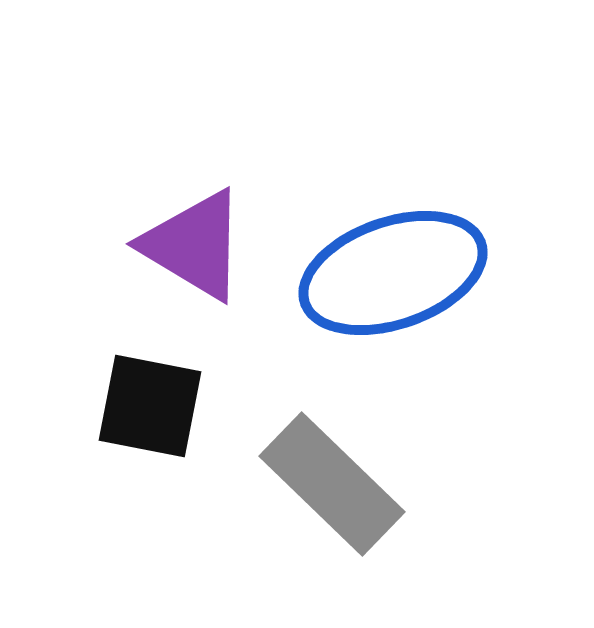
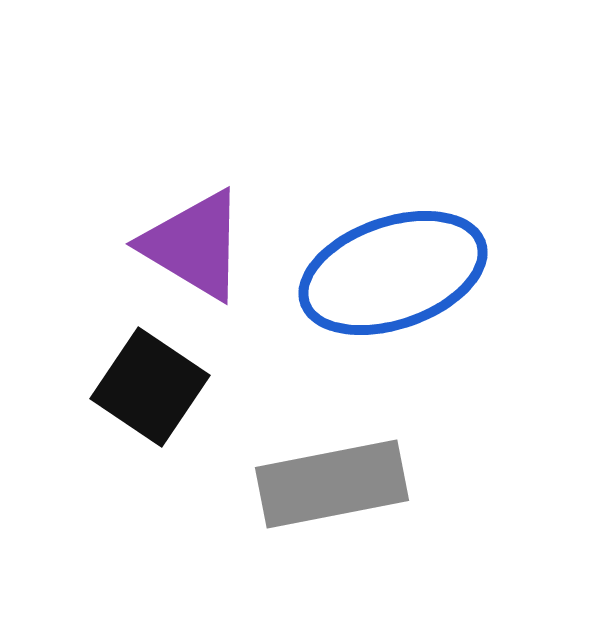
black square: moved 19 px up; rotated 23 degrees clockwise
gray rectangle: rotated 55 degrees counterclockwise
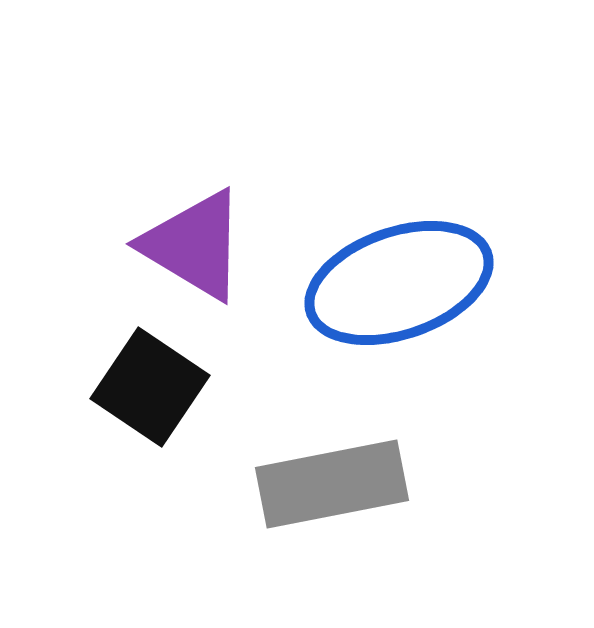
blue ellipse: moved 6 px right, 10 px down
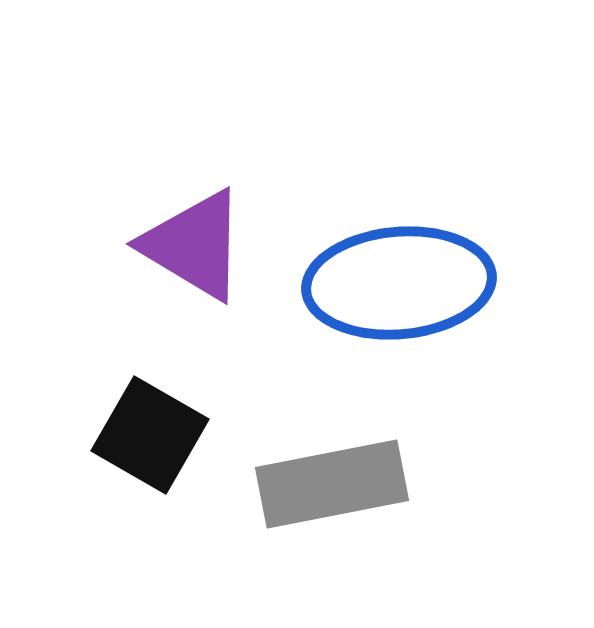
blue ellipse: rotated 14 degrees clockwise
black square: moved 48 px down; rotated 4 degrees counterclockwise
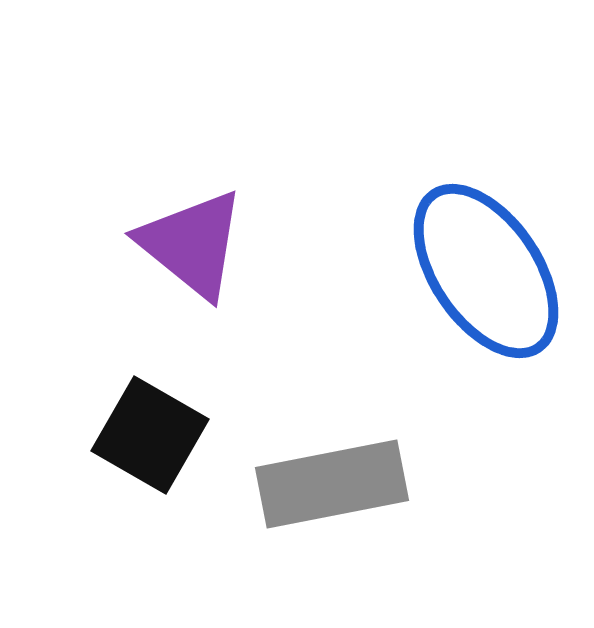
purple triangle: moved 2 px left, 1 px up; rotated 8 degrees clockwise
blue ellipse: moved 87 px right, 12 px up; rotated 61 degrees clockwise
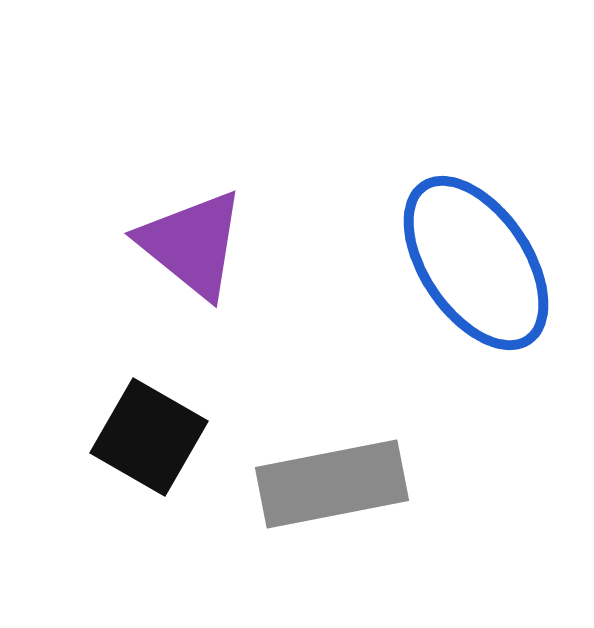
blue ellipse: moved 10 px left, 8 px up
black square: moved 1 px left, 2 px down
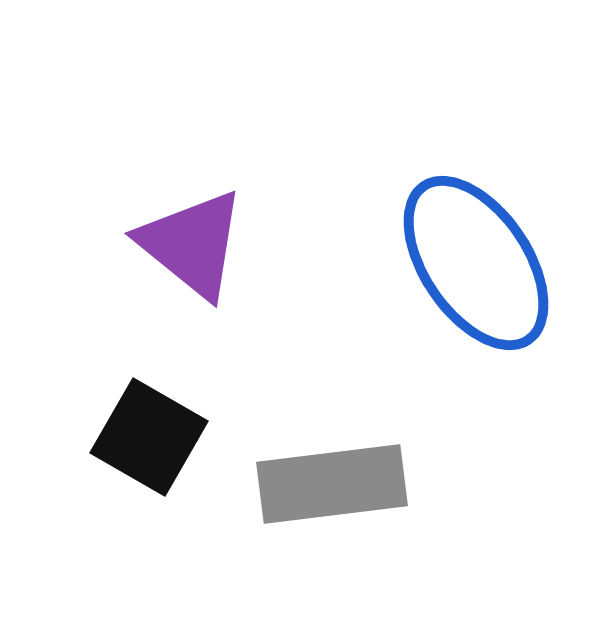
gray rectangle: rotated 4 degrees clockwise
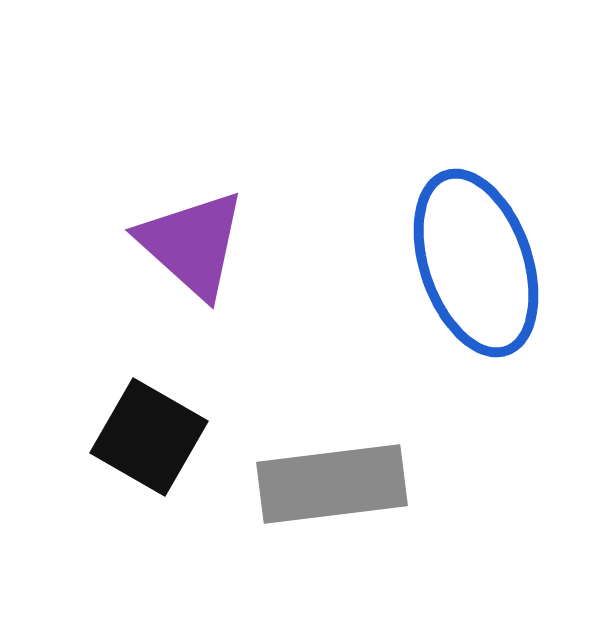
purple triangle: rotated 3 degrees clockwise
blue ellipse: rotated 15 degrees clockwise
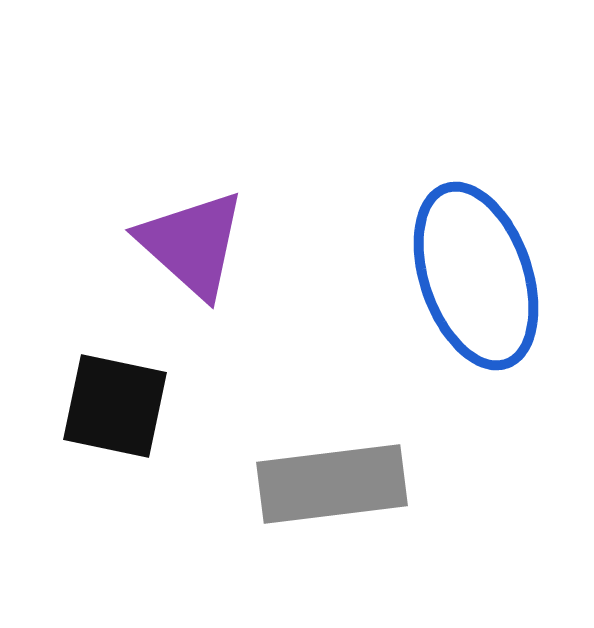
blue ellipse: moved 13 px down
black square: moved 34 px left, 31 px up; rotated 18 degrees counterclockwise
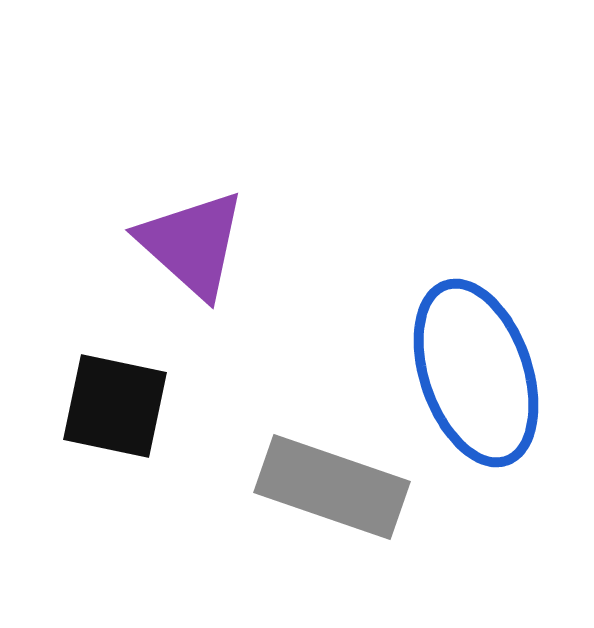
blue ellipse: moved 97 px down
gray rectangle: moved 3 px down; rotated 26 degrees clockwise
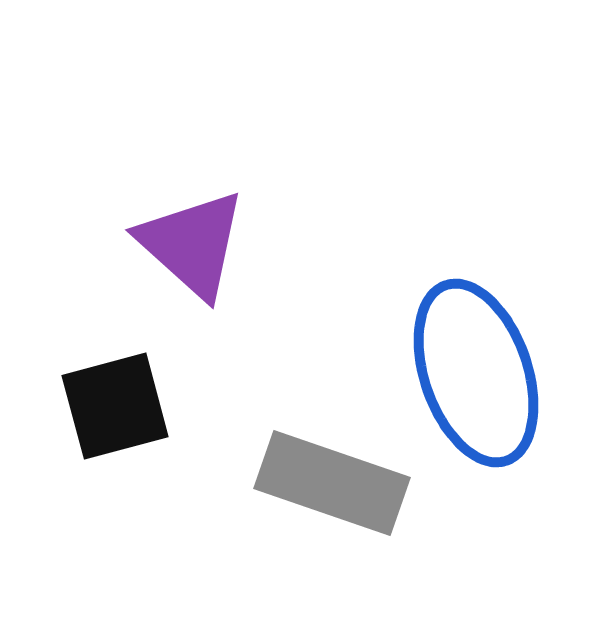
black square: rotated 27 degrees counterclockwise
gray rectangle: moved 4 px up
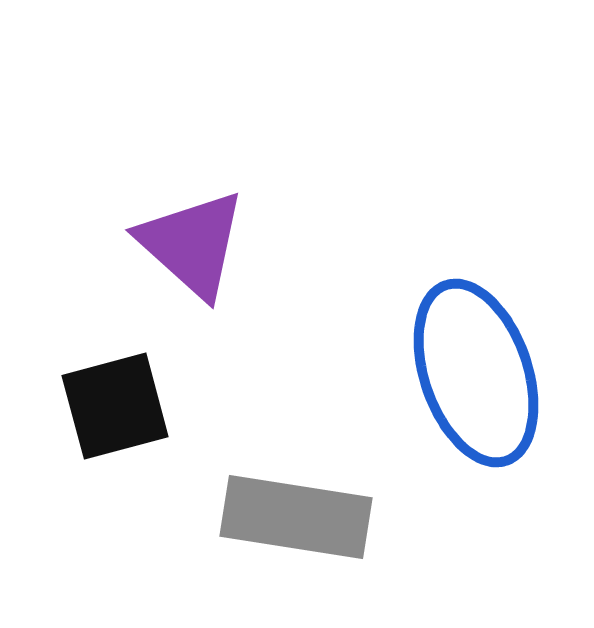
gray rectangle: moved 36 px left, 34 px down; rotated 10 degrees counterclockwise
